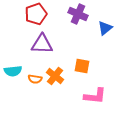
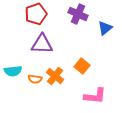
orange square: rotated 28 degrees clockwise
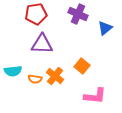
red pentagon: rotated 10 degrees clockwise
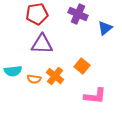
red pentagon: moved 1 px right
orange semicircle: moved 1 px left
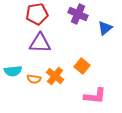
purple triangle: moved 2 px left, 1 px up
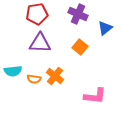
orange square: moved 2 px left, 19 px up
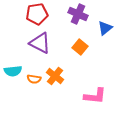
purple triangle: rotated 25 degrees clockwise
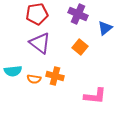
purple triangle: rotated 10 degrees clockwise
orange cross: rotated 24 degrees counterclockwise
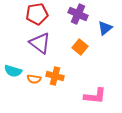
cyan semicircle: rotated 24 degrees clockwise
